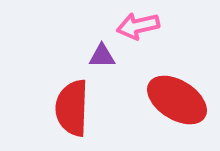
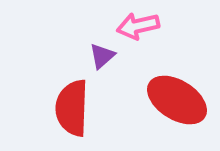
purple triangle: rotated 40 degrees counterclockwise
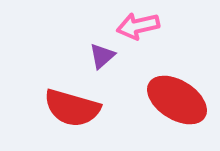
red semicircle: rotated 76 degrees counterclockwise
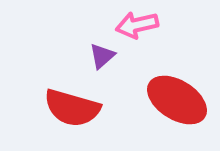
pink arrow: moved 1 px left, 1 px up
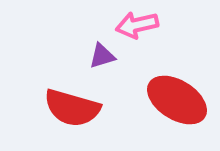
purple triangle: rotated 24 degrees clockwise
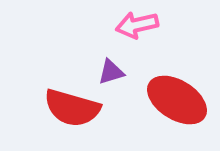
purple triangle: moved 9 px right, 16 px down
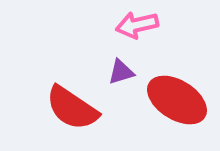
purple triangle: moved 10 px right
red semicircle: rotated 18 degrees clockwise
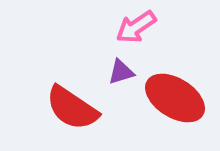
pink arrow: moved 1 px left, 2 px down; rotated 21 degrees counterclockwise
red ellipse: moved 2 px left, 2 px up
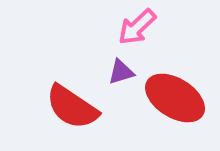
pink arrow: moved 1 px right; rotated 9 degrees counterclockwise
red semicircle: moved 1 px up
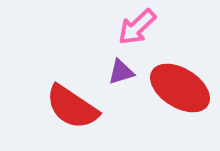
red ellipse: moved 5 px right, 10 px up
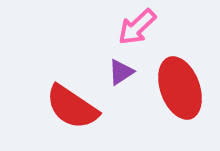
purple triangle: rotated 16 degrees counterclockwise
red ellipse: rotated 38 degrees clockwise
